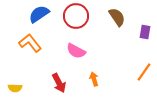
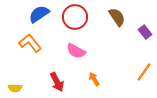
red circle: moved 1 px left, 1 px down
purple rectangle: rotated 48 degrees counterclockwise
orange arrow: rotated 16 degrees counterclockwise
red arrow: moved 2 px left, 1 px up
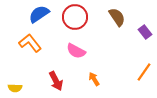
red arrow: moved 1 px left, 1 px up
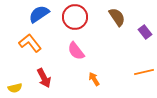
pink semicircle: rotated 24 degrees clockwise
orange line: rotated 42 degrees clockwise
red arrow: moved 12 px left, 3 px up
yellow semicircle: rotated 16 degrees counterclockwise
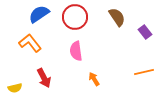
pink semicircle: rotated 30 degrees clockwise
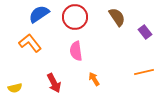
red arrow: moved 10 px right, 5 px down
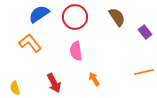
yellow semicircle: rotated 88 degrees clockwise
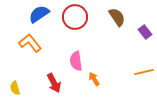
pink semicircle: moved 10 px down
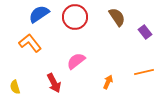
pink semicircle: rotated 60 degrees clockwise
orange arrow: moved 14 px right, 3 px down; rotated 56 degrees clockwise
yellow semicircle: moved 1 px up
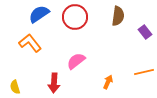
brown semicircle: moved 1 px right, 1 px up; rotated 42 degrees clockwise
red arrow: rotated 30 degrees clockwise
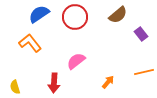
brown semicircle: moved 1 px up; rotated 42 degrees clockwise
purple rectangle: moved 4 px left, 2 px down
orange arrow: rotated 16 degrees clockwise
